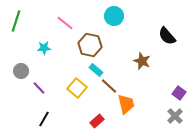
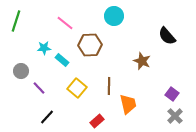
brown hexagon: rotated 15 degrees counterclockwise
cyan rectangle: moved 34 px left, 10 px up
brown line: rotated 48 degrees clockwise
purple square: moved 7 px left, 1 px down
orange trapezoid: moved 2 px right
black line: moved 3 px right, 2 px up; rotated 14 degrees clockwise
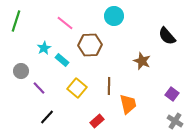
cyan star: rotated 24 degrees counterclockwise
gray cross: moved 5 px down; rotated 14 degrees counterclockwise
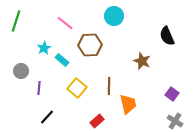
black semicircle: rotated 18 degrees clockwise
purple line: rotated 48 degrees clockwise
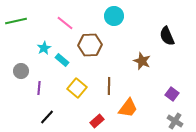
green line: rotated 60 degrees clockwise
orange trapezoid: moved 4 px down; rotated 50 degrees clockwise
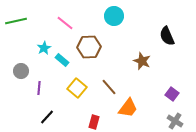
brown hexagon: moved 1 px left, 2 px down
brown line: moved 1 px down; rotated 42 degrees counterclockwise
red rectangle: moved 3 px left, 1 px down; rotated 32 degrees counterclockwise
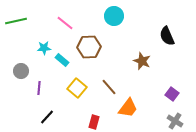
cyan star: rotated 24 degrees clockwise
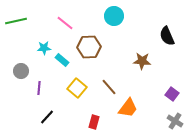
brown star: rotated 18 degrees counterclockwise
